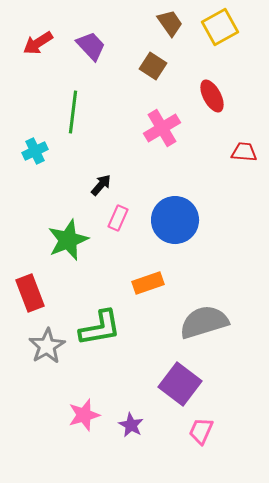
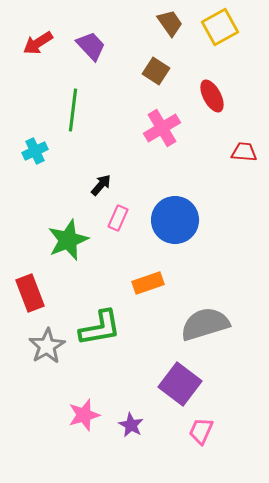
brown square: moved 3 px right, 5 px down
green line: moved 2 px up
gray semicircle: moved 1 px right, 2 px down
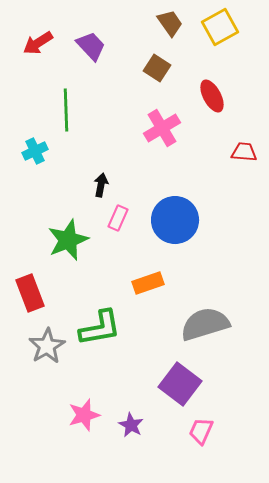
brown square: moved 1 px right, 3 px up
green line: moved 7 px left; rotated 9 degrees counterclockwise
black arrow: rotated 30 degrees counterclockwise
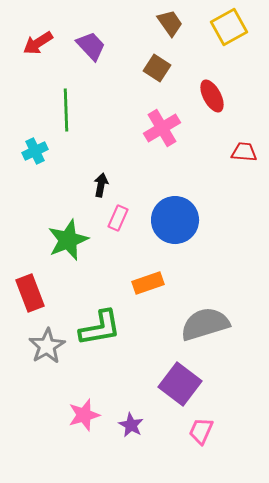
yellow square: moved 9 px right
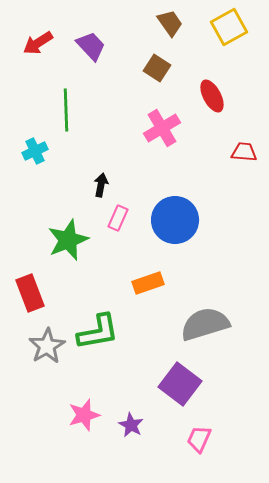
green L-shape: moved 2 px left, 4 px down
pink trapezoid: moved 2 px left, 8 px down
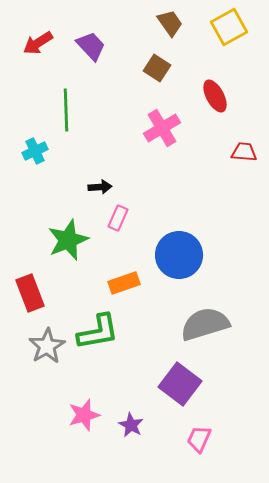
red ellipse: moved 3 px right
black arrow: moved 1 px left, 2 px down; rotated 75 degrees clockwise
blue circle: moved 4 px right, 35 px down
orange rectangle: moved 24 px left
